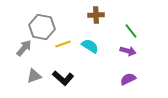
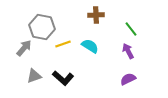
green line: moved 2 px up
purple arrow: rotated 133 degrees counterclockwise
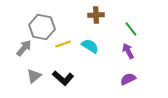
gray triangle: rotated 21 degrees counterclockwise
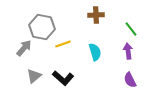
cyan semicircle: moved 5 px right, 6 px down; rotated 42 degrees clockwise
purple arrow: rotated 21 degrees clockwise
purple semicircle: moved 2 px right, 1 px down; rotated 91 degrees counterclockwise
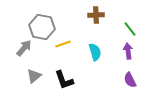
green line: moved 1 px left
black L-shape: moved 1 px right, 2 px down; rotated 30 degrees clockwise
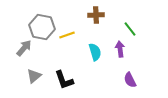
yellow line: moved 4 px right, 9 px up
purple arrow: moved 8 px left, 2 px up
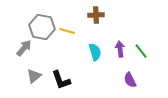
green line: moved 11 px right, 22 px down
yellow line: moved 4 px up; rotated 35 degrees clockwise
black L-shape: moved 3 px left
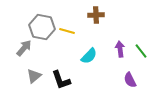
cyan semicircle: moved 6 px left, 4 px down; rotated 60 degrees clockwise
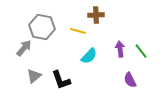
yellow line: moved 11 px right
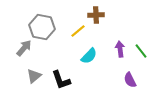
yellow line: rotated 56 degrees counterclockwise
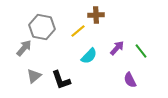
purple arrow: moved 3 px left, 1 px up; rotated 49 degrees clockwise
